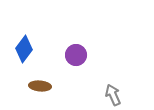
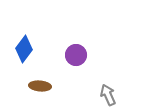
gray arrow: moved 5 px left
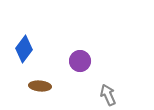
purple circle: moved 4 px right, 6 px down
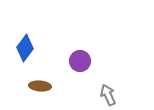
blue diamond: moved 1 px right, 1 px up
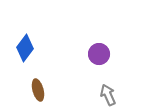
purple circle: moved 19 px right, 7 px up
brown ellipse: moved 2 px left, 4 px down; rotated 70 degrees clockwise
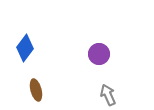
brown ellipse: moved 2 px left
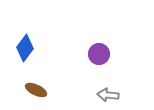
brown ellipse: rotated 50 degrees counterclockwise
gray arrow: rotated 60 degrees counterclockwise
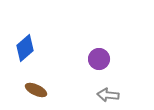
blue diamond: rotated 12 degrees clockwise
purple circle: moved 5 px down
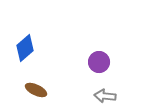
purple circle: moved 3 px down
gray arrow: moved 3 px left, 1 px down
